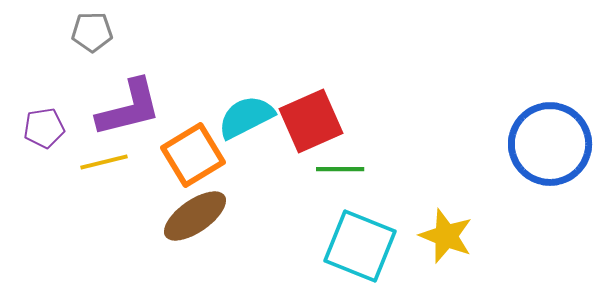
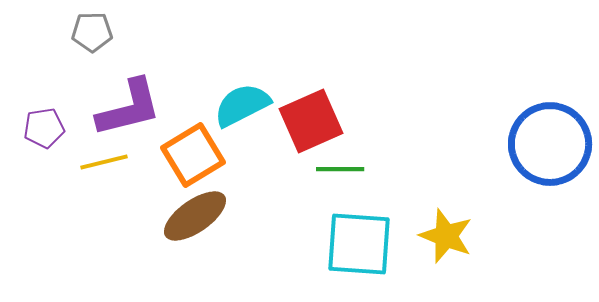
cyan semicircle: moved 4 px left, 12 px up
cyan square: moved 1 px left, 2 px up; rotated 18 degrees counterclockwise
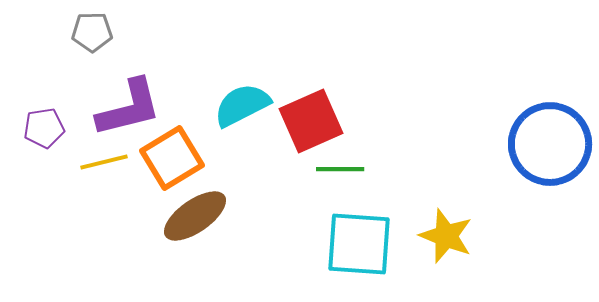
orange square: moved 21 px left, 3 px down
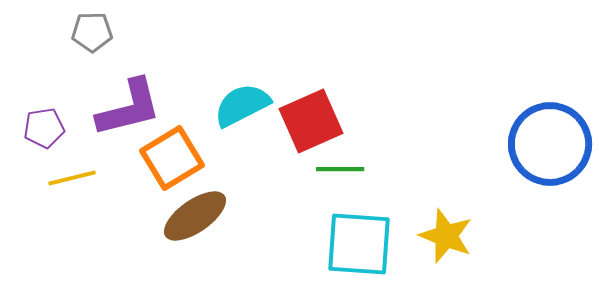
yellow line: moved 32 px left, 16 px down
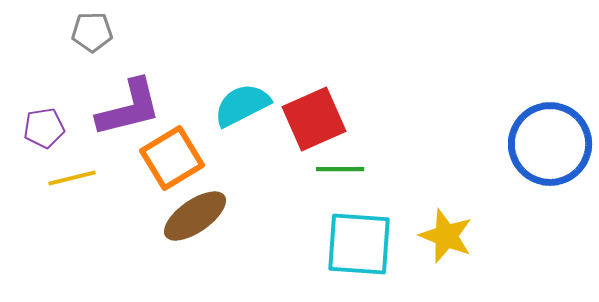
red square: moved 3 px right, 2 px up
